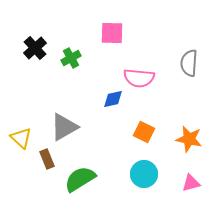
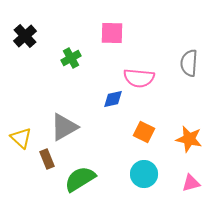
black cross: moved 10 px left, 12 px up
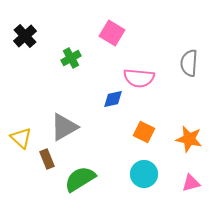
pink square: rotated 30 degrees clockwise
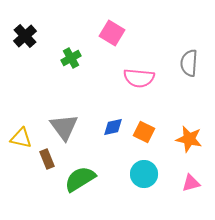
blue diamond: moved 28 px down
gray triangle: rotated 36 degrees counterclockwise
yellow triangle: rotated 30 degrees counterclockwise
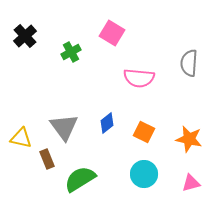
green cross: moved 6 px up
blue diamond: moved 6 px left, 4 px up; rotated 25 degrees counterclockwise
